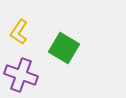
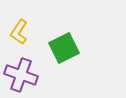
green square: rotated 32 degrees clockwise
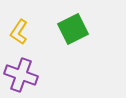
green square: moved 9 px right, 19 px up
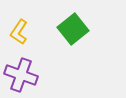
green square: rotated 12 degrees counterclockwise
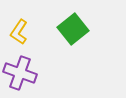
purple cross: moved 1 px left, 2 px up
